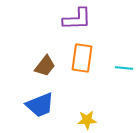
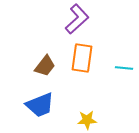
purple L-shape: rotated 40 degrees counterclockwise
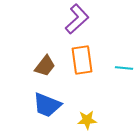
orange rectangle: moved 2 px down; rotated 16 degrees counterclockwise
blue trapezoid: moved 7 px right; rotated 44 degrees clockwise
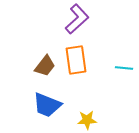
orange rectangle: moved 6 px left
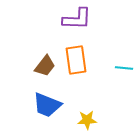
purple L-shape: rotated 44 degrees clockwise
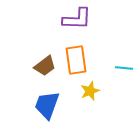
brown trapezoid: rotated 15 degrees clockwise
blue trapezoid: rotated 88 degrees clockwise
yellow star: moved 3 px right, 29 px up; rotated 18 degrees counterclockwise
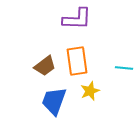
orange rectangle: moved 1 px right, 1 px down
blue trapezoid: moved 7 px right, 4 px up
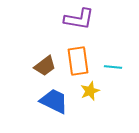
purple L-shape: moved 2 px right; rotated 8 degrees clockwise
orange rectangle: moved 1 px right
cyan line: moved 11 px left, 1 px up
blue trapezoid: rotated 96 degrees clockwise
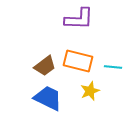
purple L-shape: rotated 8 degrees counterclockwise
orange rectangle: rotated 68 degrees counterclockwise
blue trapezoid: moved 6 px left, 3 px up
